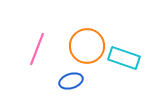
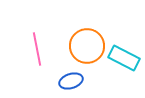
pink line: rotated 32 degrees counterclockwise
cyan rectangle: rotated 8 degrees clockwise
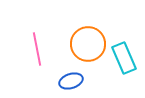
orange circle: moved 1 px right, 2 px up
cyan rectangle: rotated 40 degrees clockwise
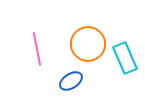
cyan rectangle: moved 1 px right
blue ellipse: rotated 15 degrees counterclockwise
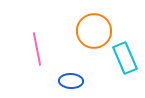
orange circle: moved 6 px right, 13 px up
blue ellipse: rotated 35 degrees clockwise
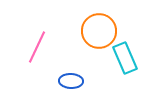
orange circle: moved 5 px right
pink line: moved 2 px up; rotated 36 degrees clockwise
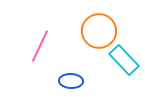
pink line: moved 3 px right, 1 px up
cyan rectangle: moved 1 px left, 2 px down; rotated 20 degrees counterclockwise
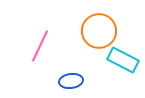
cyan rectangle: moved 1 px left; rotated 20 degrees counterclockwise
blue ellipse: rotated 10 degrees counterclockwise
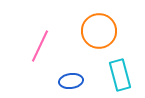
cyan rectangle: moved 3 px left, 15 px down; rotated 48 degrees clockwise
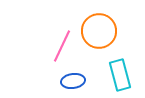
pink line: moved 22 px right
blue ellipse: moved 2 px right
